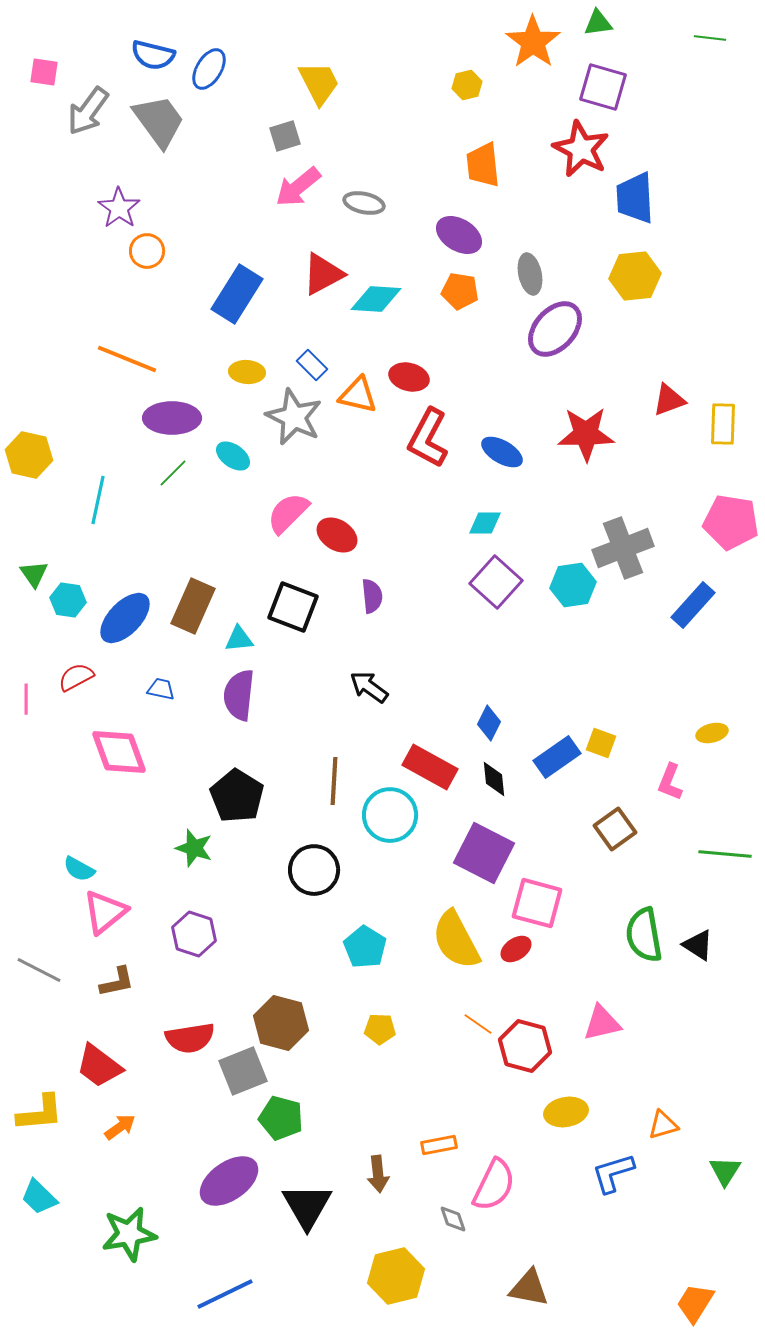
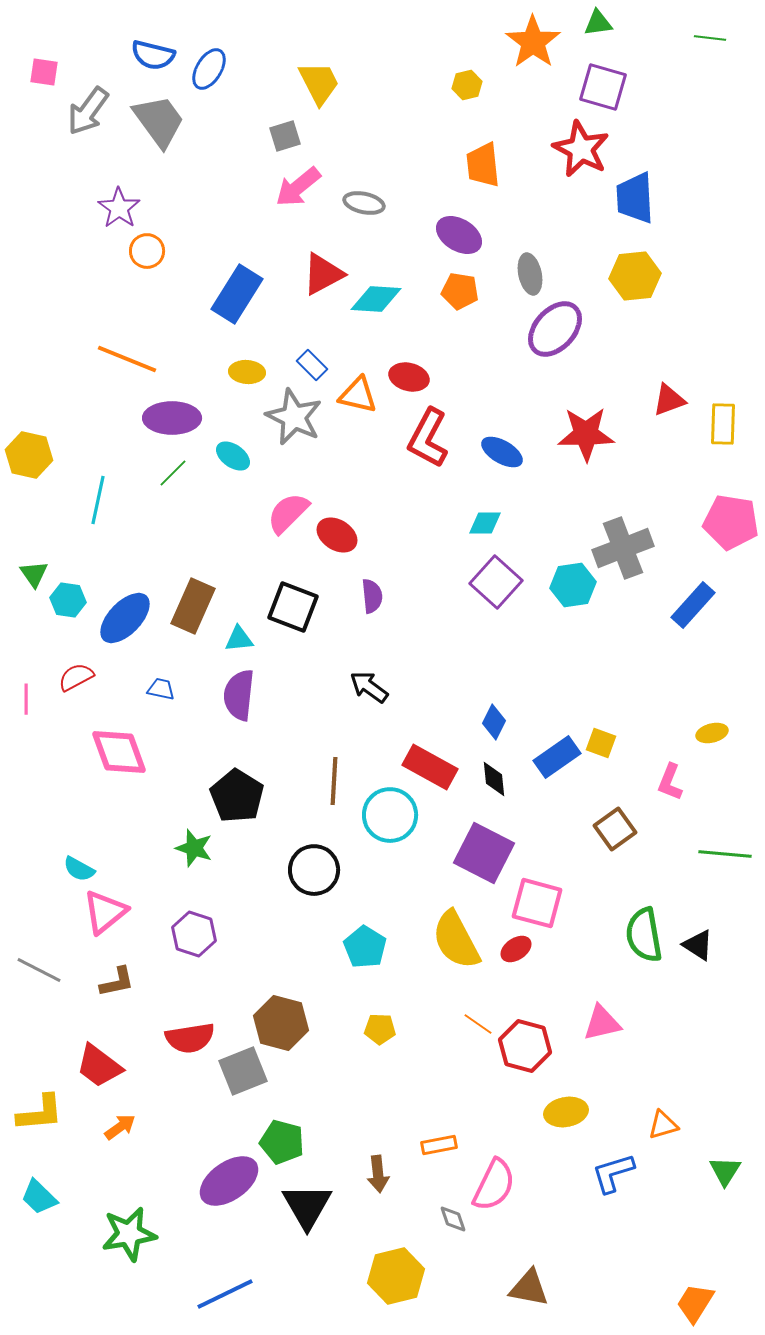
blue diamond at (489, 723): moved 5 px right, 1 px up
green pentagon at (281, 1118): moved 1 px right, 24 px down
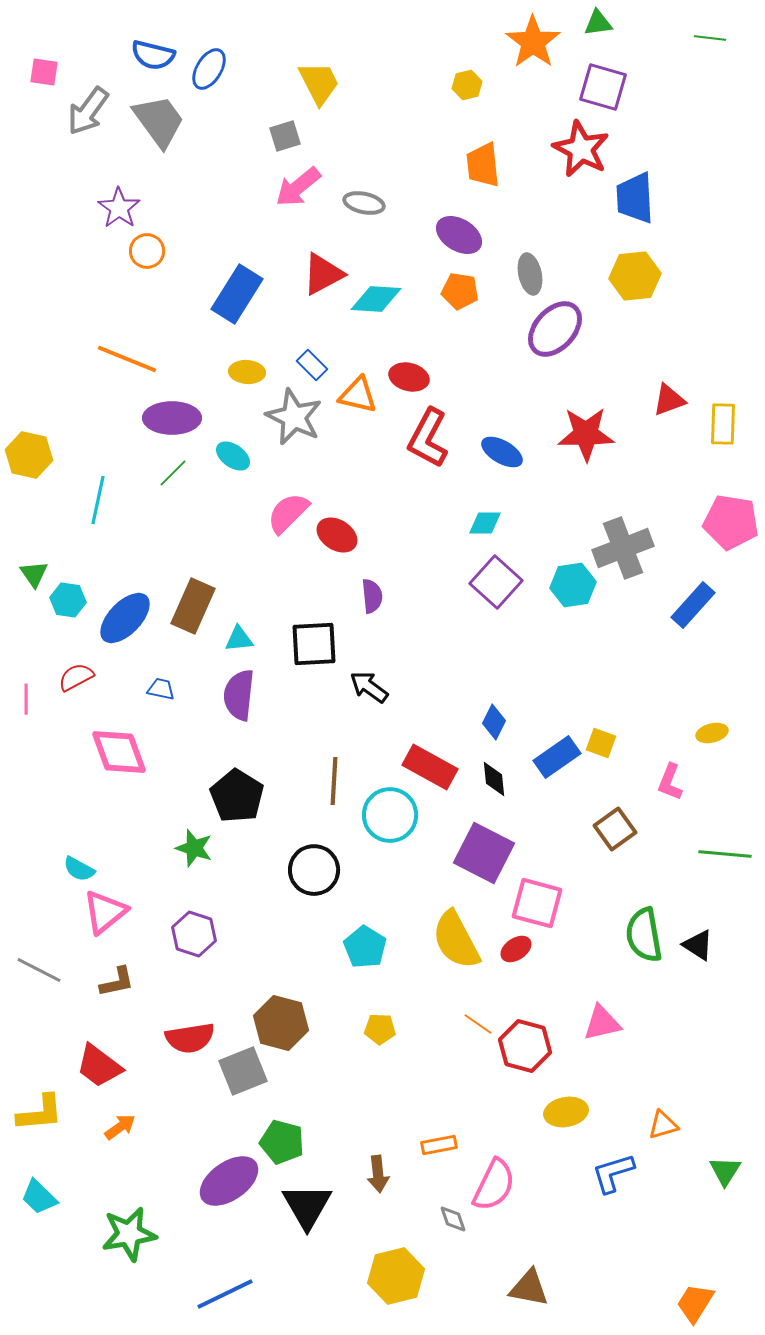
black square at (293, 607): moved 21 px right, 37 px down; rotated 24 degrees counterclockwise
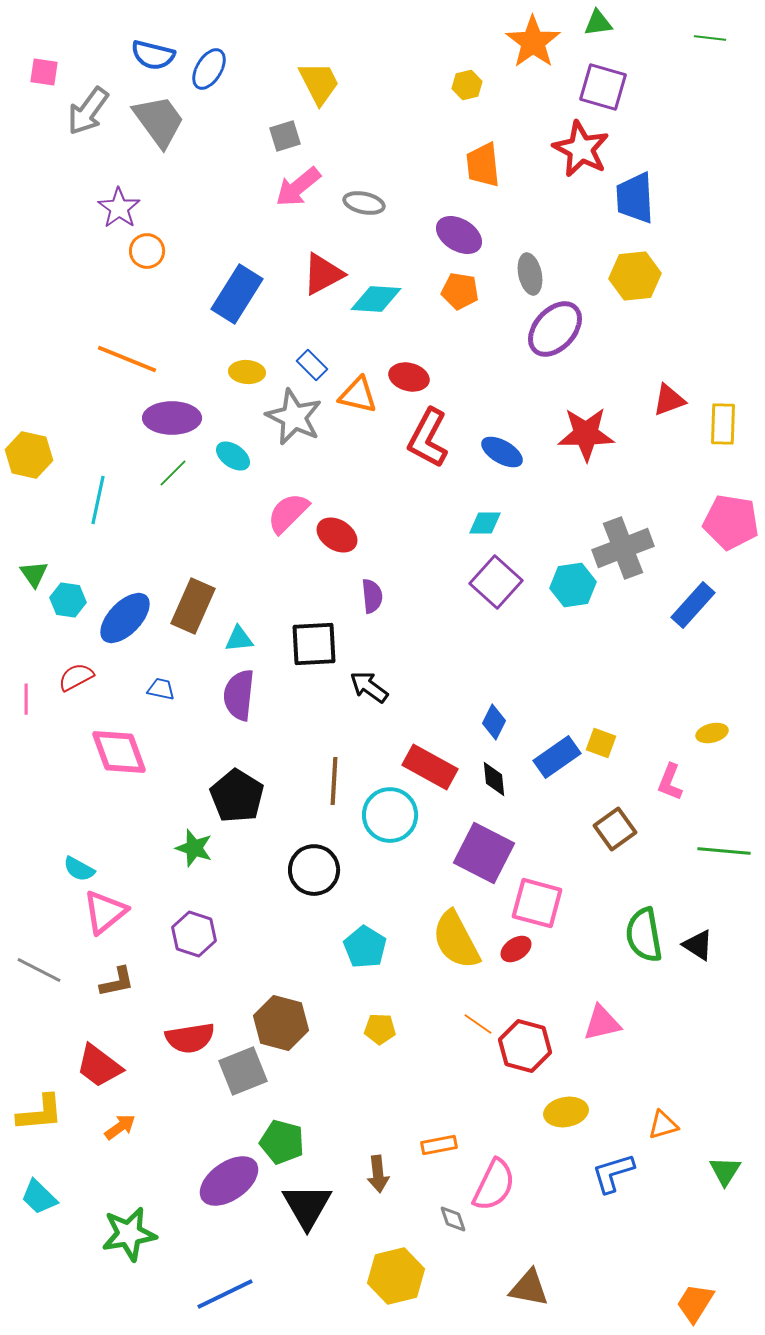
green line at (725, 854): moved 1 px left, 3 px up
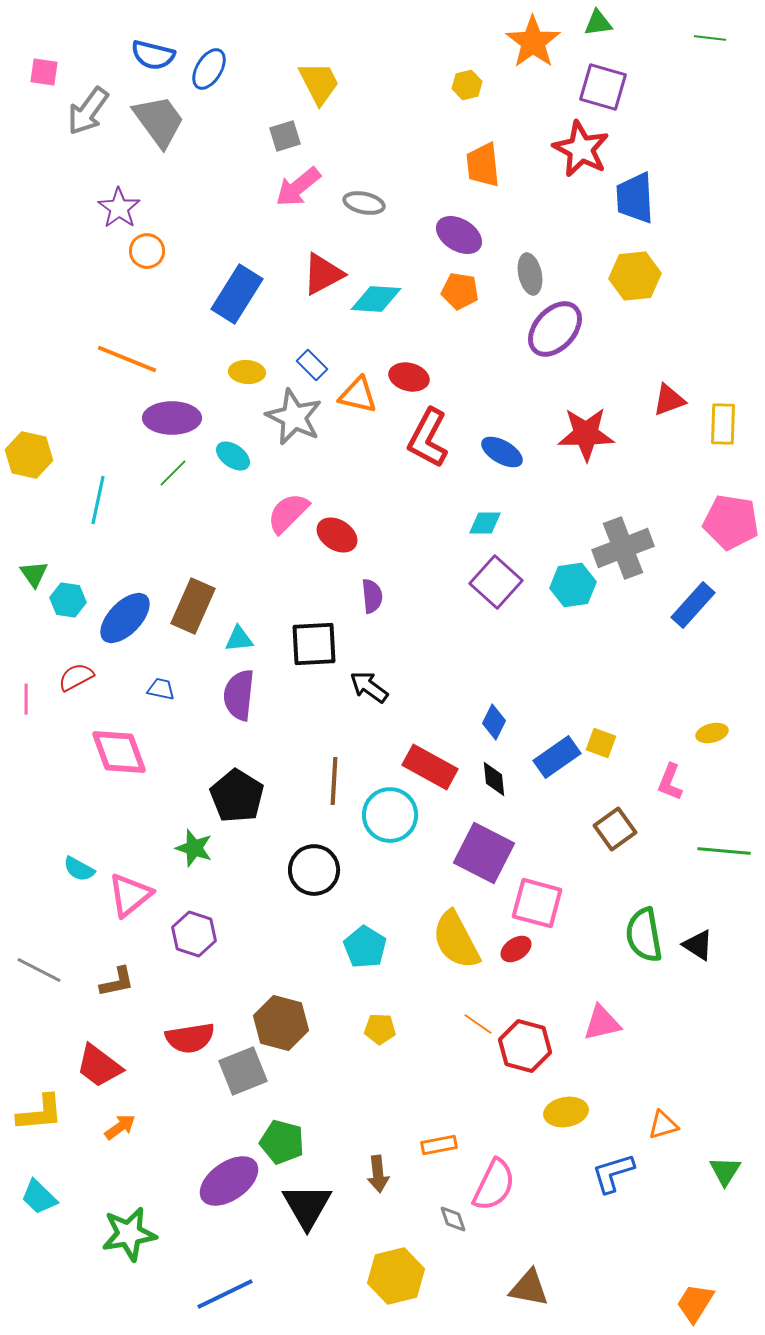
pink triangle at (105, 912): moved 25 px right, 17 px up
